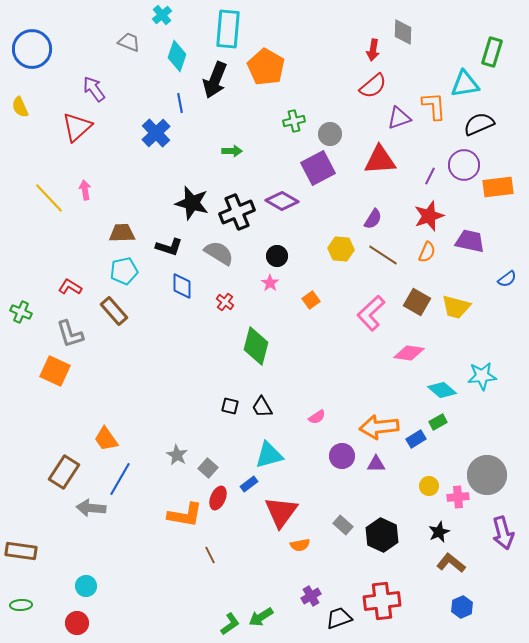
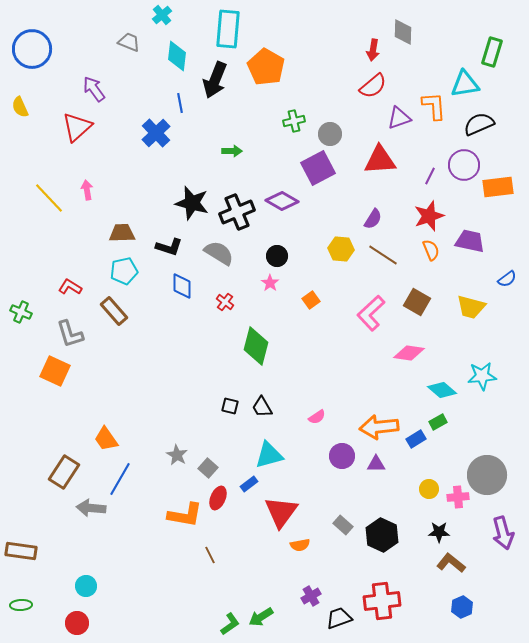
cyan diamond at (177, 56): rotated 12 degrees counterclockwise
pink arrow at (85, 190): moved 2 px right
orange semicircle at (427, 252): moved 4 px right, 2 px up; rotated 45 degrees counterclockwise
yellow trapezoid at (456, 307): moved 15 px right
yellow circle at (429, 486): moved 3 px down
black star at (439, 532): rotated 25 degrees clockwise
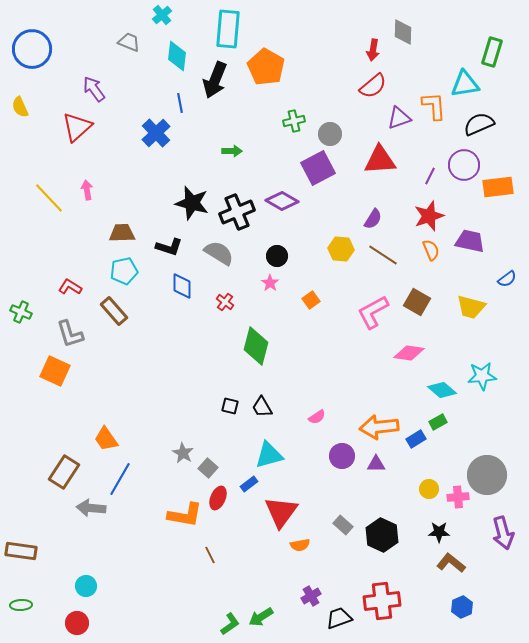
pink L-shape at (371, 313): moved 2 px right, 1 px up; rotated 15 degrees clockwise
gray star at (177, 455): moved 6 px right, 2 px up
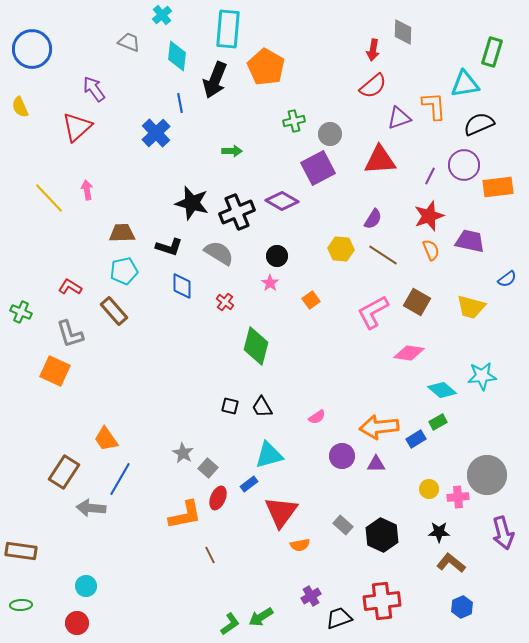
orange L-shape at (185, 515): rotated 21 degrees counterclockwise
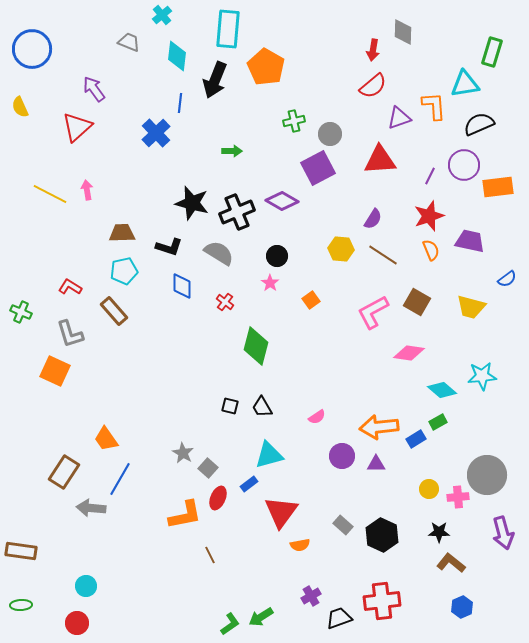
blue line at (180, 103): rotated 18 degrees clockwise
yellow line at (49, 198): moved 1 px right, 4 px up; rotated 20 degrees counterclockwise
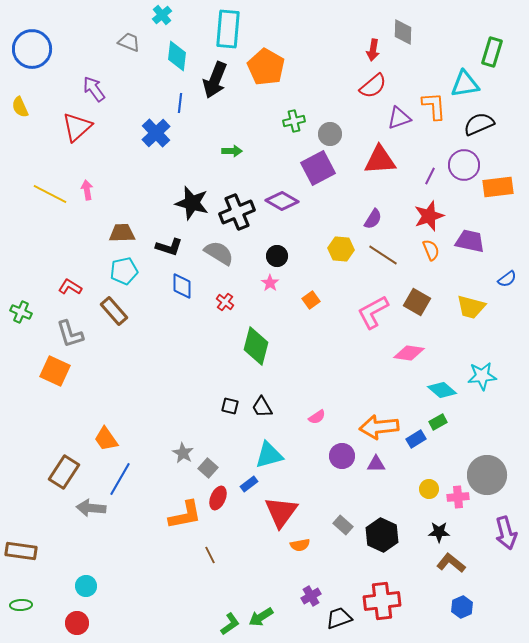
purple arrow at (503, 533): moved 3 px right
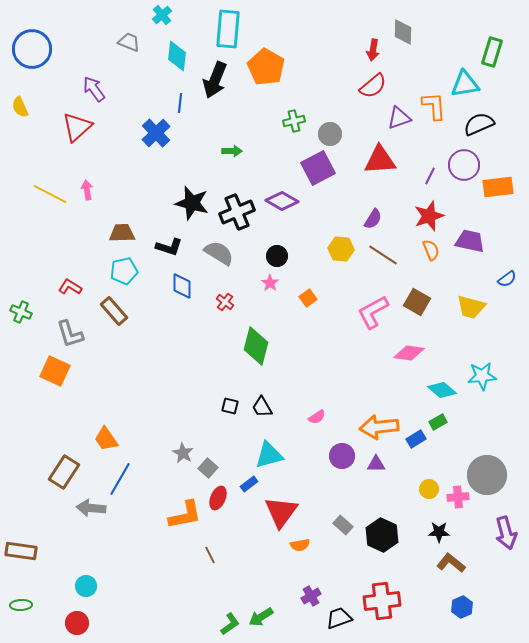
orange square at (311, 300): moved 3 px left, 2 px up
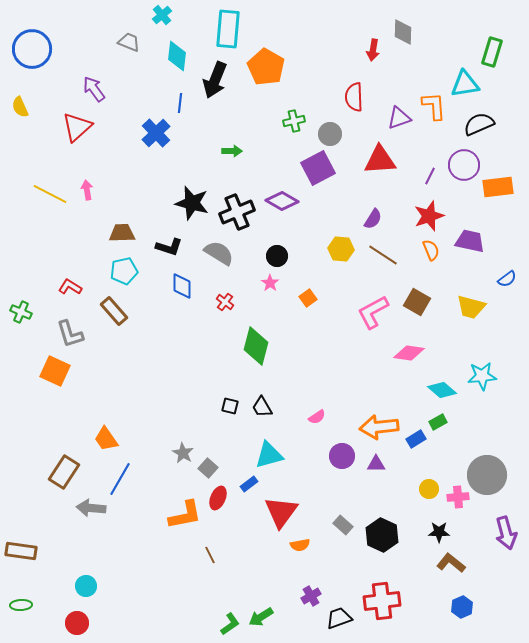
red semicircle at (373, 86): moved 19 px left, 11 px down; rotated 128 degrees clockwise
